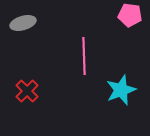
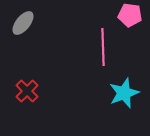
gray ellipse: rotated 35 degrees counterclockwise
pink line: moved 19 px right, 9 px up
cyan star: moved 3 px right, 3 px down
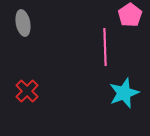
pink pentagon: rotated 30 degrees clockwise
gray ellipse: rotated 50 degrees counterclockwise
pink line: moved 2 px right
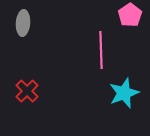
gray ellipse: rotated 15 degrees clockwise
pink line: moved 4 px left, 3 px down
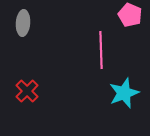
pink pentagon: rotated 15 degrees counterclockwise
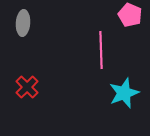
red cross: moved 4 px up
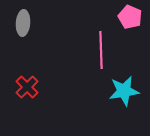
pink pentagon: moved 2 px down
cyan star: moved 2 px up; rotated 12 degrees clockwise
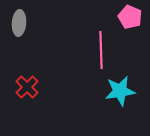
gray ellipse: moved 4 px left
cyan star: moved 4 px left
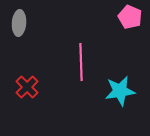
pink line: moved 20 px left, 12 px down
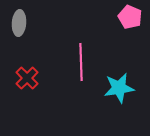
red cross: moved 9 px up
cyan star: moved 1 px left, 3 px up
